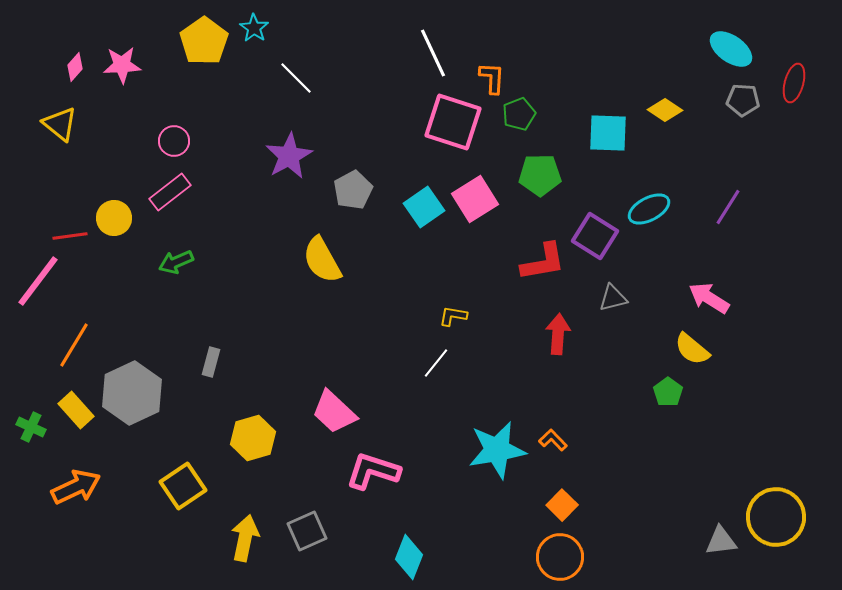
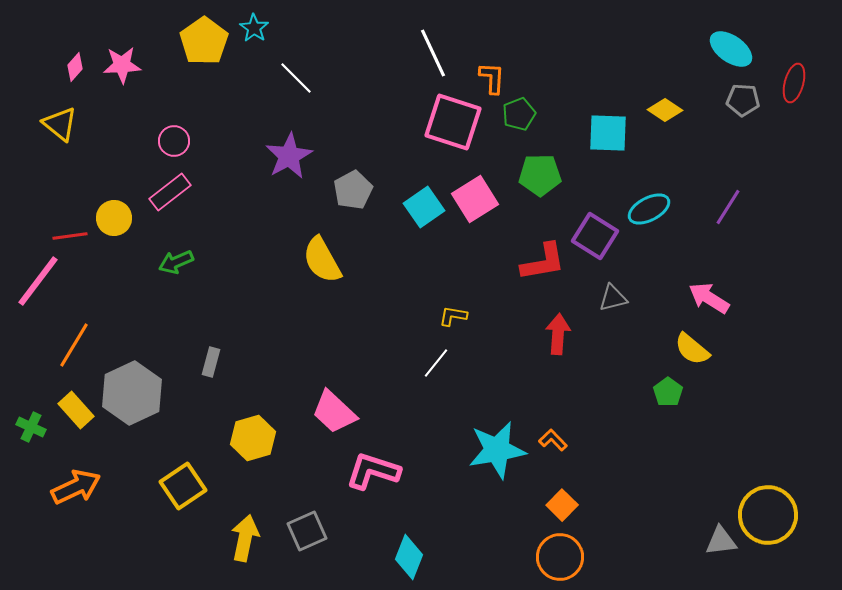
yellow circle at (776, 517): moved 8 px left, 2 px up
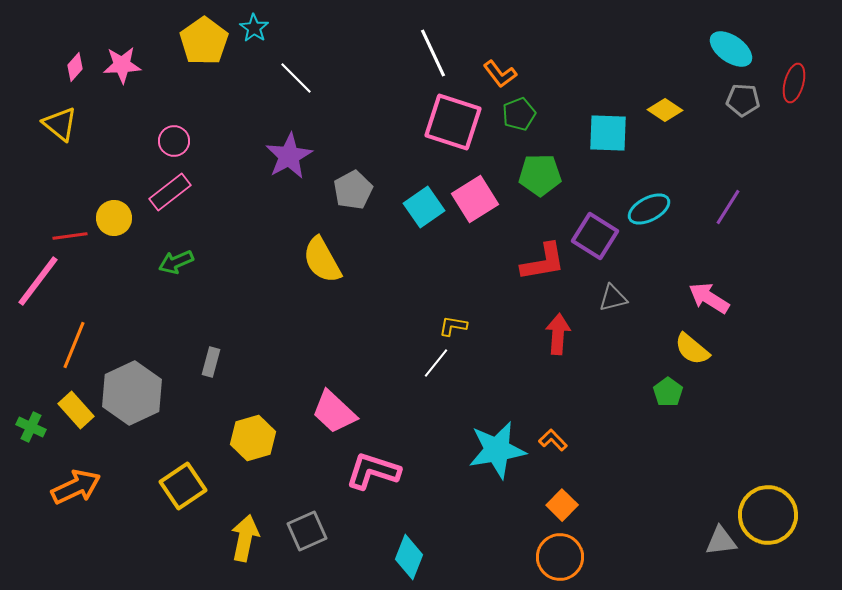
orange L-shape at (492, 78): moved 8 px right, 4 px up; rotated 140 degrees clockwise
yellow L-shape at (453, 316): moved 10 px down
orange line at (74, 345): rotated 9 degrees counterclockwise
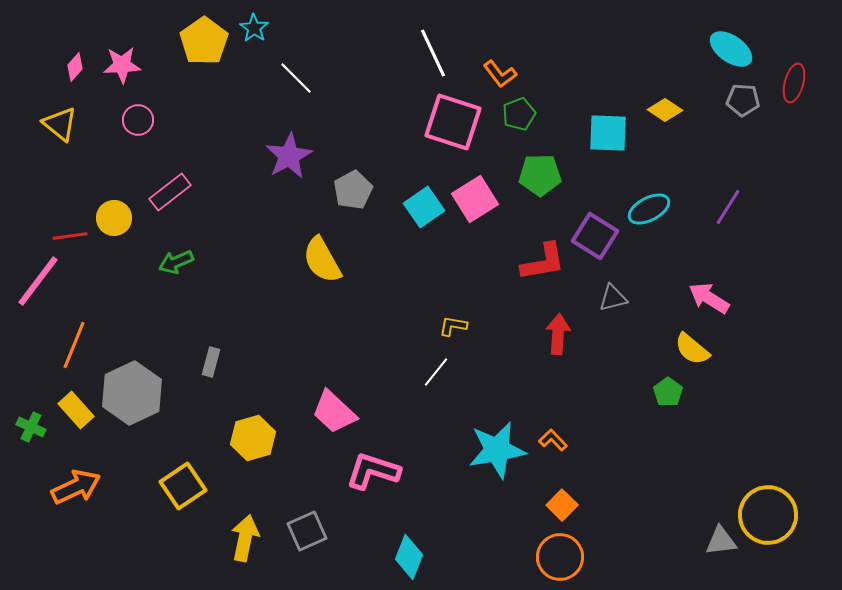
pink circle at (174, 141): moved 36 px left, 21 px up
white line at (436, 363): moved 9 px down
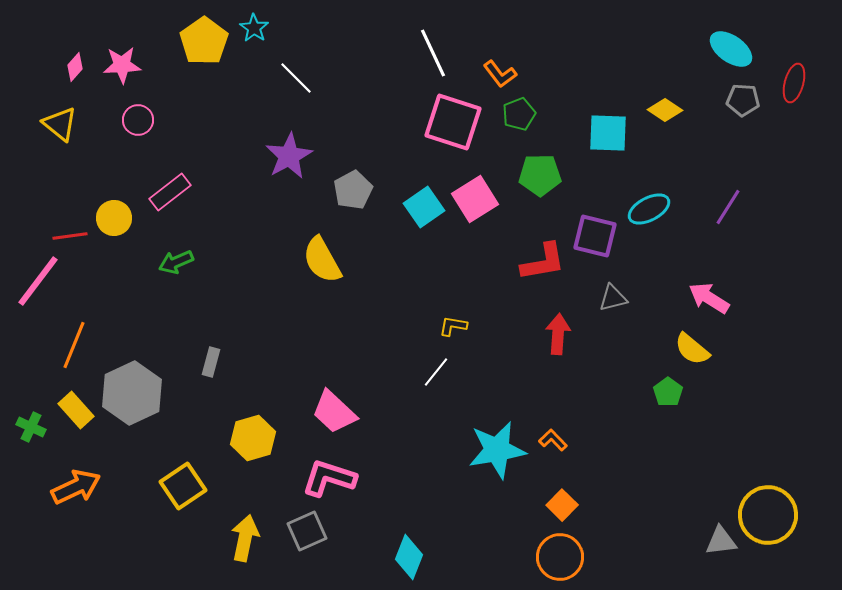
purple square at (595, 236): rotated 18 degrees counterclockwise
pink L-shape at (373, 471): moved 44 px left, 7 px down
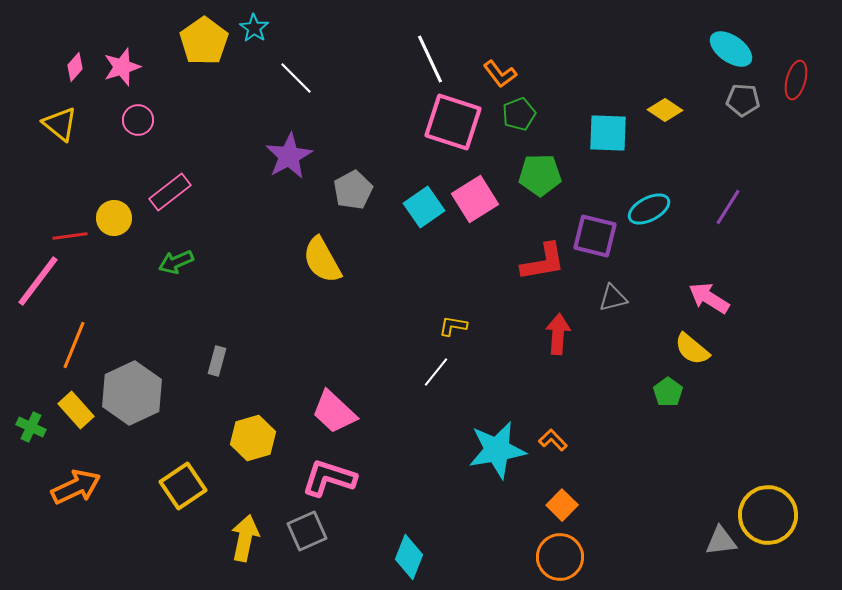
white line at (433, 53): moved 3 px left, 6 px down
pink star at (122, 65): moved 2 px down; rotated 15 degrees counterclockwise
red ellipse at (794, 83): moved 2 px right, 3 px up
gray rectangle at (211, 362): moved 6 px right, 1 px up
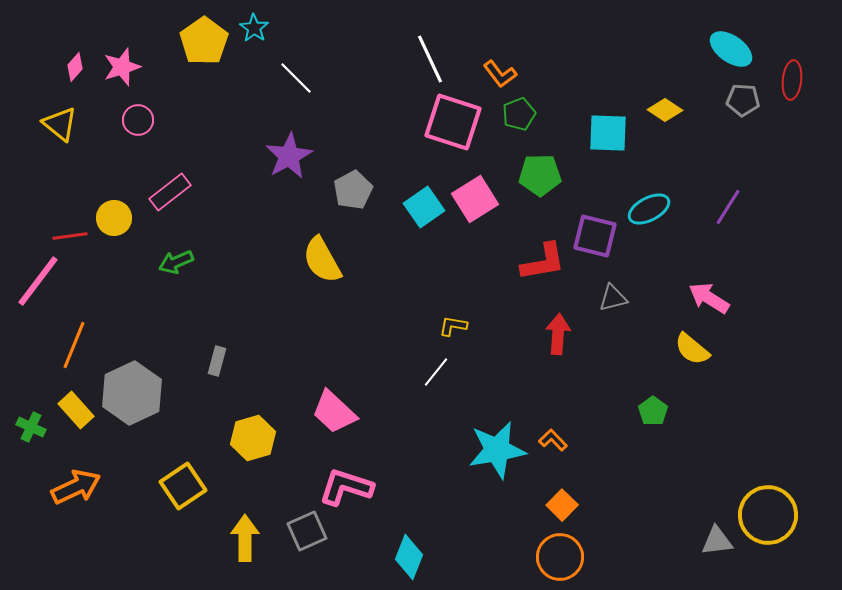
red ellipse at (796, 80): moved 4 px left; rotated 9 degrees counterclockwise
green pentagon at (668, 392): moved 15 px left, 19 px down
pink L-shape at (329, 478): moved 17 px right, 9 px down
yellow arrow at (245, 538): rotated 12 degrees counterclockwise
gray triangle at (721, 541): moved 4 px left
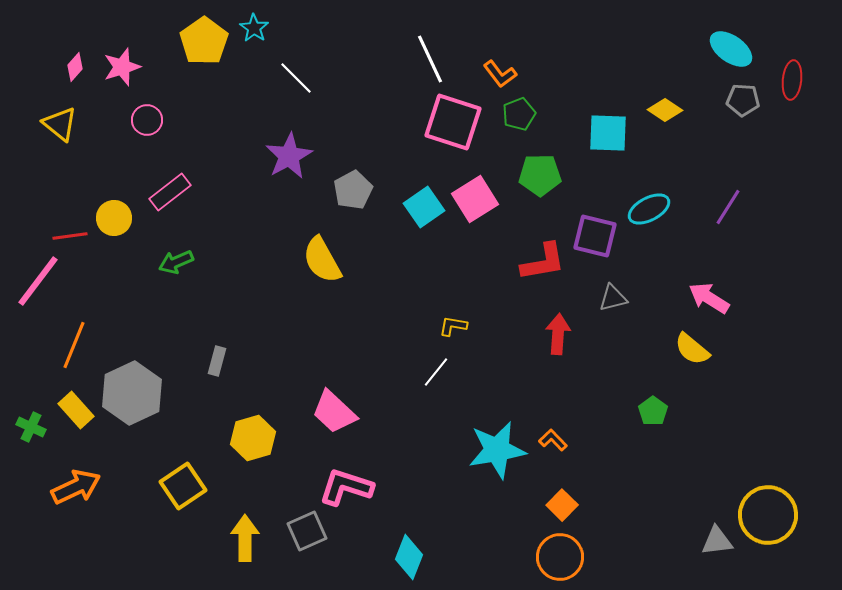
pink circle at (138, 120): moved 9 px right
